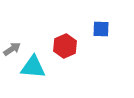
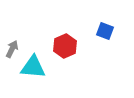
blue square: moved 4 px right, 2 px down; rotated 18 degrees clockwise
gray arrow: rotated 30 degrees counterclockwise
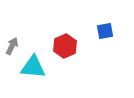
blue square: rotated 30 degrees counterclockwise
gray arrow: moved 3 px up
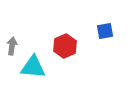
gray arrow: rotated 18 degrees counterclockwise
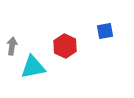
red hexagon: rotated 10 degrees counterclockwise
cyan triangle: rotated 16 degrees counterclockwise
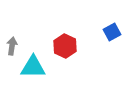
blue square: moved 7 px right, 1 px down; rotated 18 degrees counterclockwise
cyan triangle: rotated 12 degrees clockwise
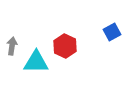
cyan triangle: moved 3 px right, 5 px up
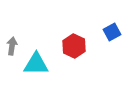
red hexagon: moved 9 px right
cyan triangle: moved 2 px down
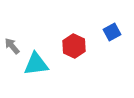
gray arrow: rotated 48 degrees counterclockwise
cyan triangle: rotated 8 degrees counterclockwise
